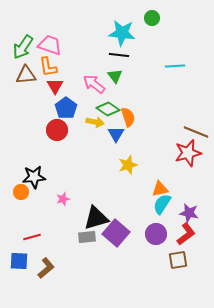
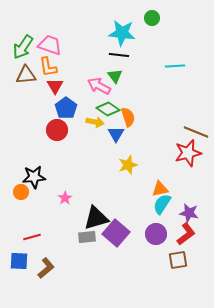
pink arrow: moved 5 px right, 2 px down; rotated 10 degrees counterclockwise
pink star: moved 2 px right, 1 px up; rotated 16 degrees counterclockwise
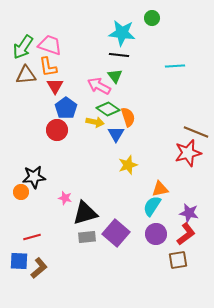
pink star: rotated 24 degrees counterclockwise
cyan semicircle: moved 10 px left, 2 px down
black triangle: moved 11 px left, 5 px up
brown L-shape: moved 7 px left
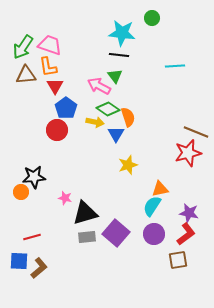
purple circle: moved 2 px left
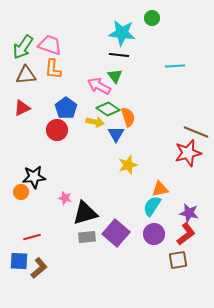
orange L-shape: moved 5 px right, 2 px down; rotated 15 degrees clockwise
red triangle: moved 33 px left, 22 px down; rotated 36 degrees clockwise
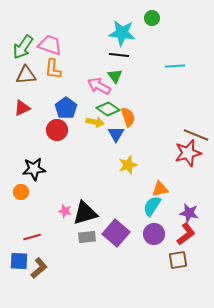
brown line: moved 3 px down
black star: moved 8 px up
pink star: moved 13 px down
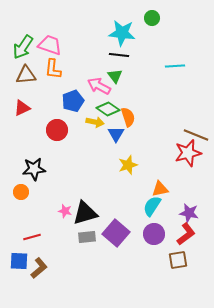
blue pentagon: moved 7 px right, 7 px up; rotated 15 degrees clockwise
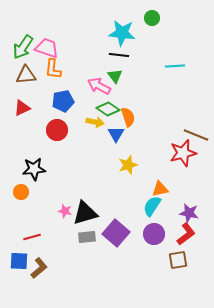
pink trapezoid: moved 3 px left, 3 px down
blue pentagon: moved 10 px left; rotated 10 degrees clockwise
red star: moved 5 px left
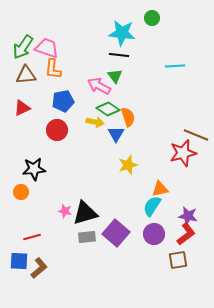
purple star: moved 1 px left, 3 px down
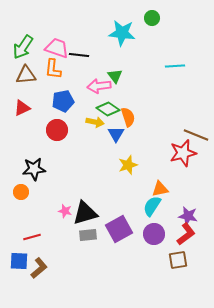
pink trapezoid: moved 10 px right
black line: moved 40 px left
pink arrow: rotated 35 degrees counterclockwise
purple square: moved 3 px right, 4 px up; rotated 20 degrees clockwise
gray rectangle: moved 1 px right, 2 px up
